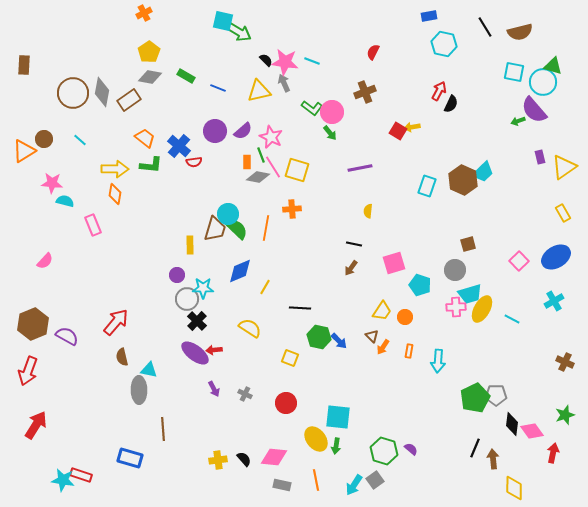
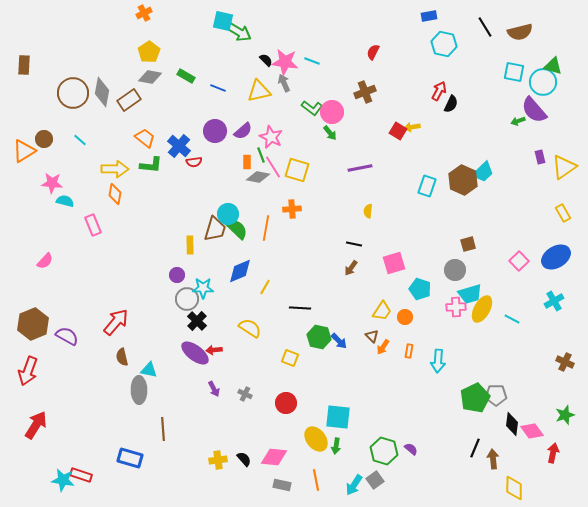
cyan pentagon at (420, 285): moved 4 px down
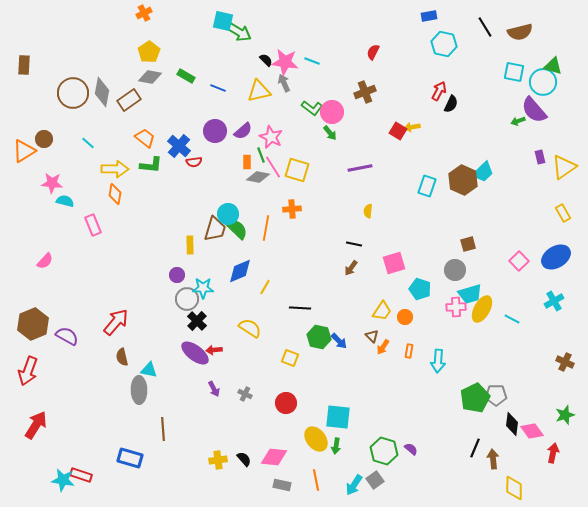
cyan line at (80, 140): moved 8 px right, 3 px down
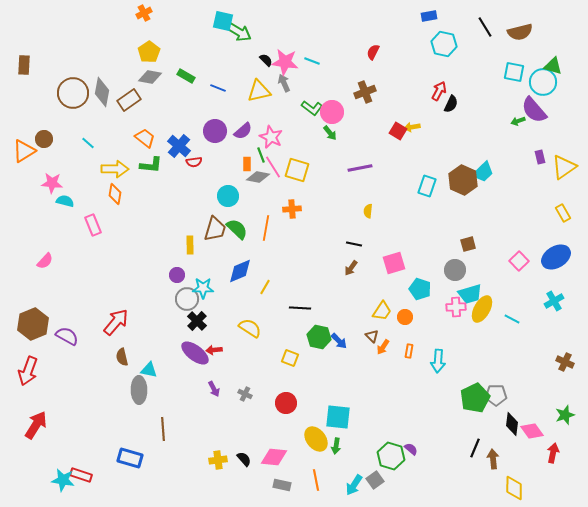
orange rectangle at (247, 162): moved 2 px down
cyan circle at (228, 214): moved 18 px up
green hexagon at (384, 451): moved 7 px right, 5 px down
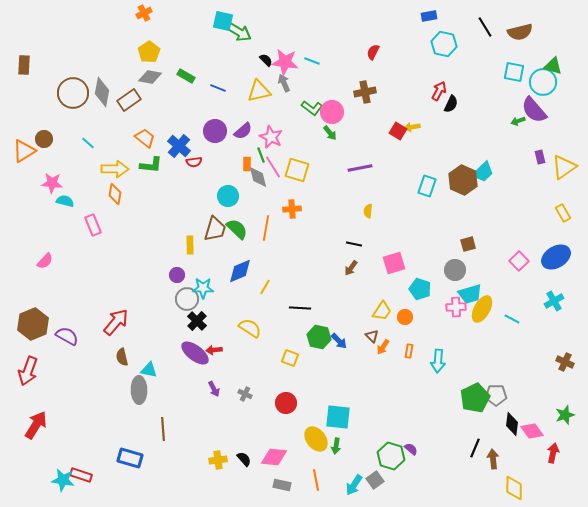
brown cross at (365, 92): rotated 10 degrees clockwise
gray diamond at (258, 177): rotated 65 degrees clockwise
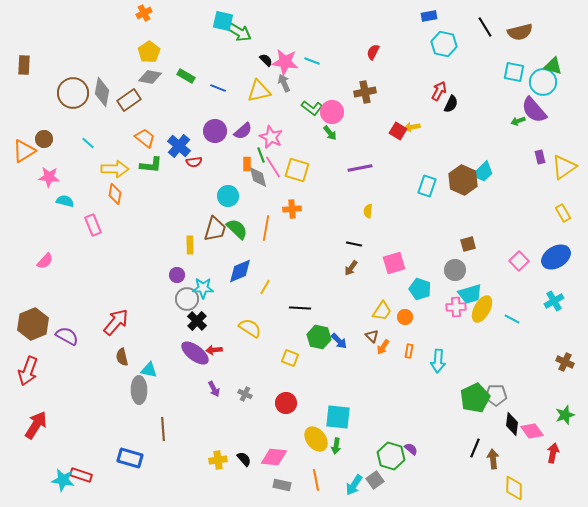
pink star at (52, 183): moved 3 px left, 6 px up
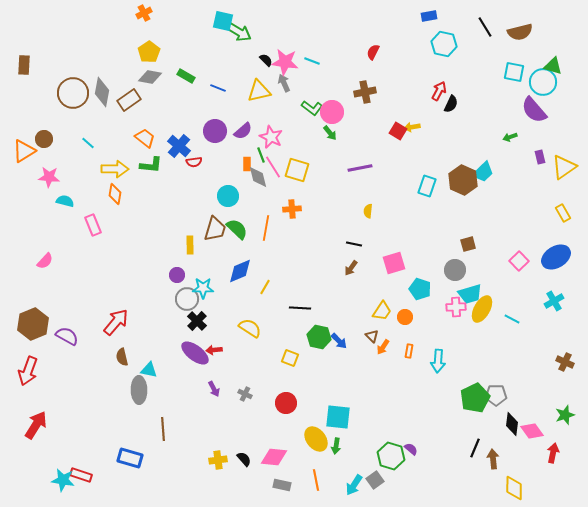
green arrow at (518, 121): moved 8 px left, 16 px down
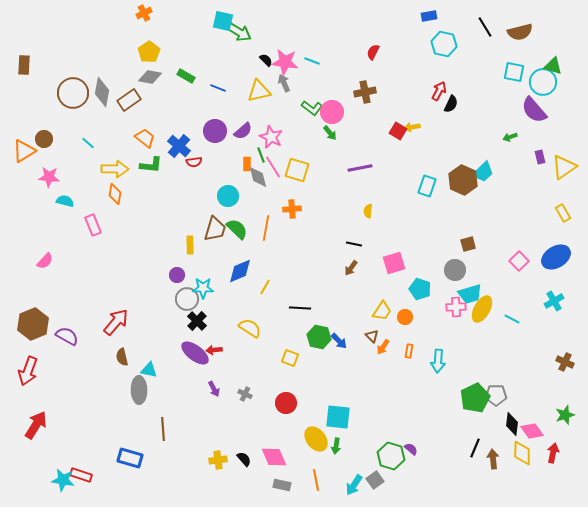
pink diamond at (274, 457): rotated 60 degrees clockwise
yellow diamond at (514, 488): moved 8 px right, 35 px up
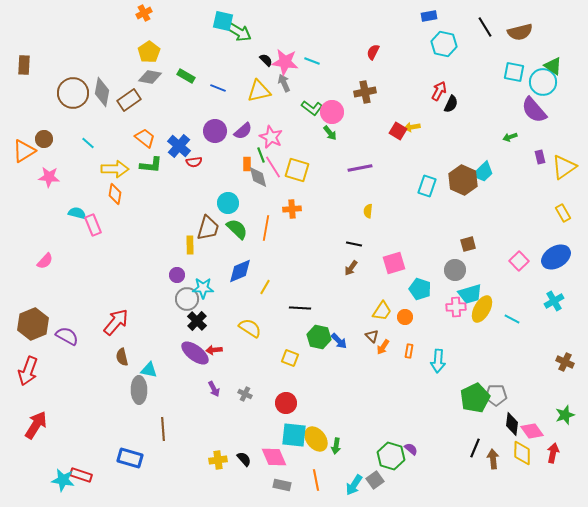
green triangle at (553, 66): rotated 18 degrees clockwise
cyan circle at (228, 196): moved 7 px down
cyan semicircle at (65, 201): moved 12 px right, 12 px down
brown trapezoid at (215, 229): moved 7 px left, 1 px up
cyan square at (338, 417): moved 44 px left, 18 px down
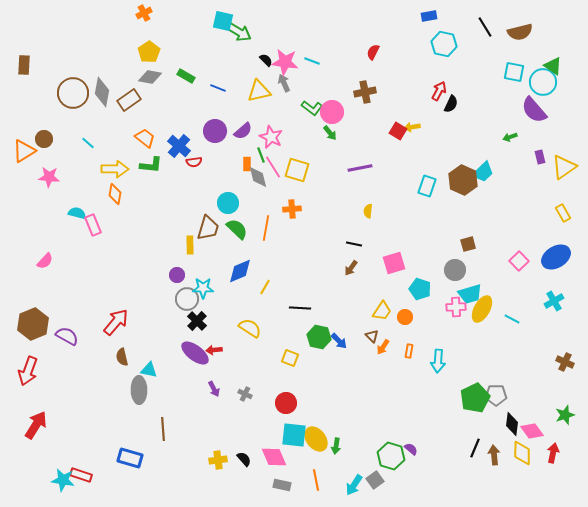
brown arrow at (493, 459): moved 1 px right, 4 px up
